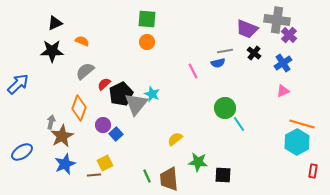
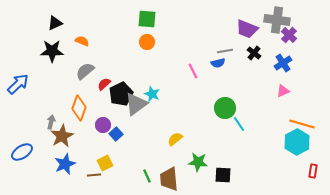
gray triangle: rotated 15 degrees clockwise
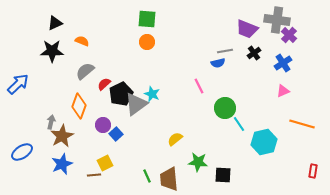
black cross: rotated 16 degrees clockwise
pink line: moved 6 px right, 15 px down
orange diamond: moved 2 px up
cyan hexagon: moved 33 px left; rotated 15 degrees clockwise
blue star: moved 3 px left
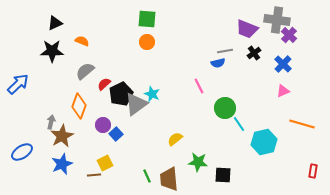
blue cross: moved 1 px down; rotated 12 degrees counterclockwise
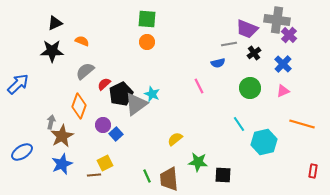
gray line: moved 4 px right, 7 px up
green circle: moved 25 px right, 20 px up
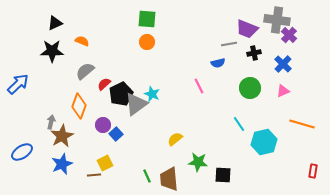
black cross: rotated 24 degrees clockwise
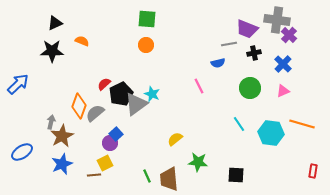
orange circle: moved 1 px left, 3 px down
gray semicircle: moved 10 px right, 42 px down
purple circle: moved 7 px right, 18 px down
cyan hexagon: moved 7 px right, 9 px up; rotated 20 degrees clockwise
black square: moved 13 px right
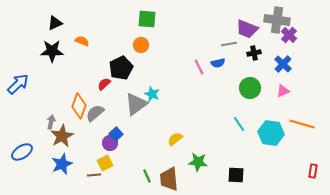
orange circle: moved 5 px left
pink line: moved 19 px up
black pentagon: moved 26 px up
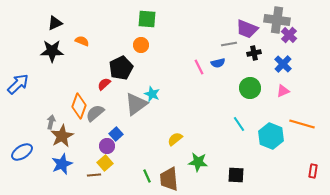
cyan hexagon: moved 3 px down; rotated 15 degrees clockwise
purple circle: moved 3 px left, 3 px down
yellow square: rotated 14 degrees counterclockwise
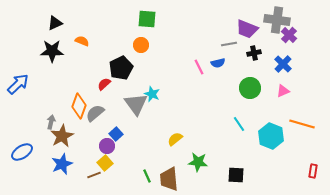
gray triangle: rotated 30 degrees counterclockwise
brown line: rotated 16 degrees counterclockwise
